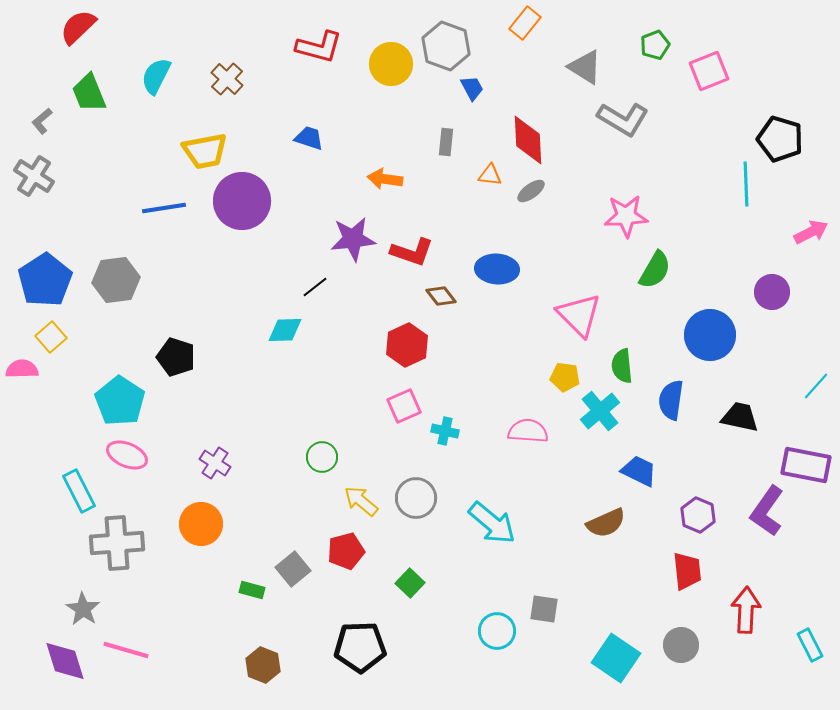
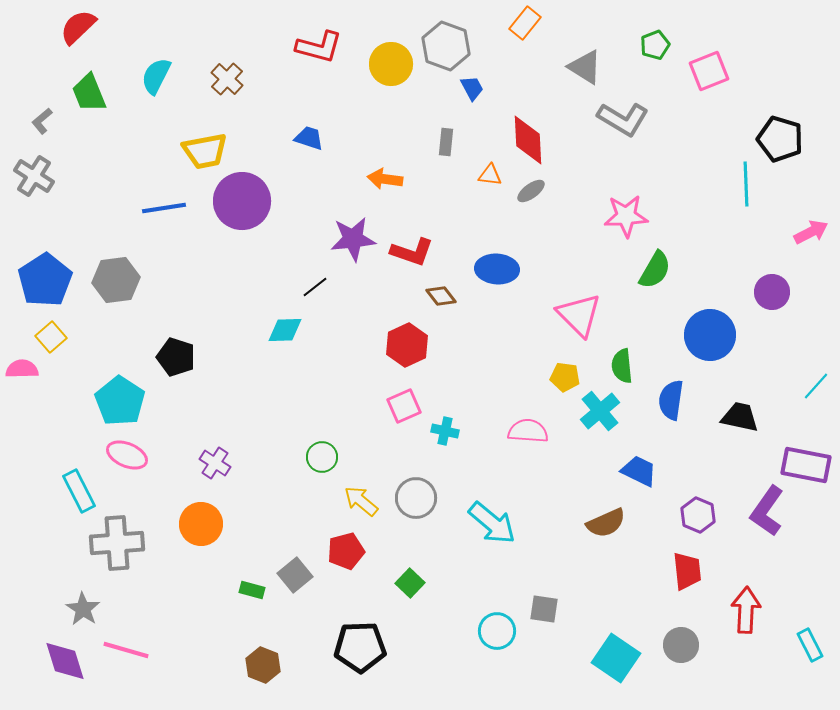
gray square at (293, 569): moved 2 px right, 6 px down
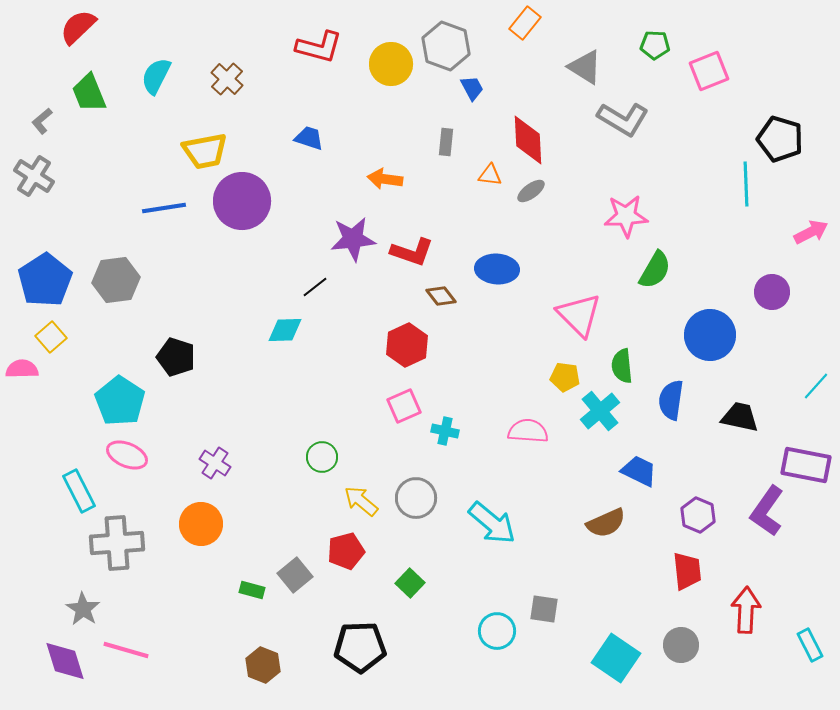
green pentagon at (655, 45): rotated 24 degrees clockwise
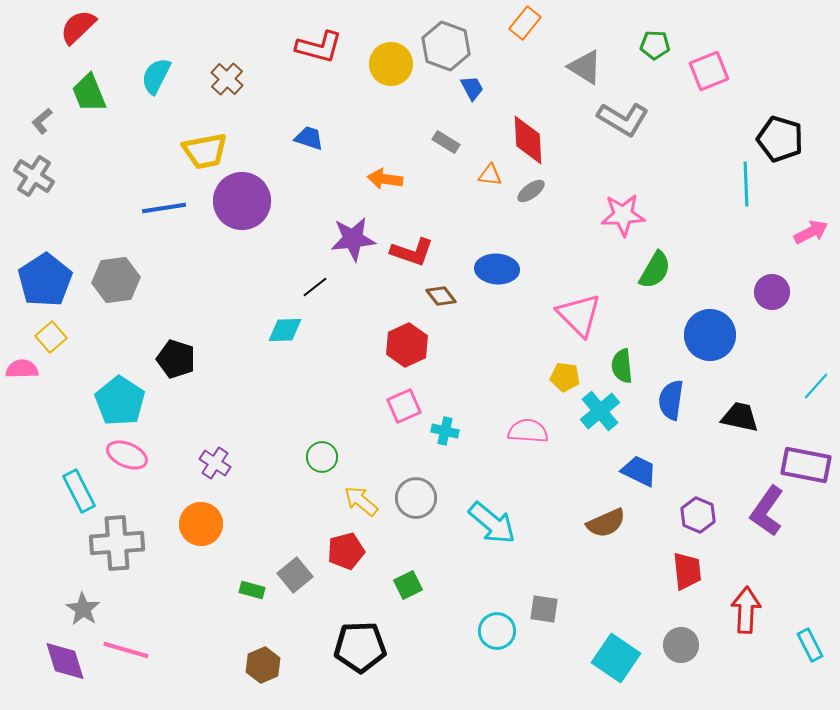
gray rectangle at (446, 142): rotated 64 degrees counterclockwise
pink star at (626, 216): moved 3 px left, 1 px up
black pentagon at (176, 357): moved 2 px down
green square at (410, 583): moved 2 px left, 2 px down; rotated 20 degrees clockwise
brown hexagon at (263, 665): rotated 16 degrees clockwise
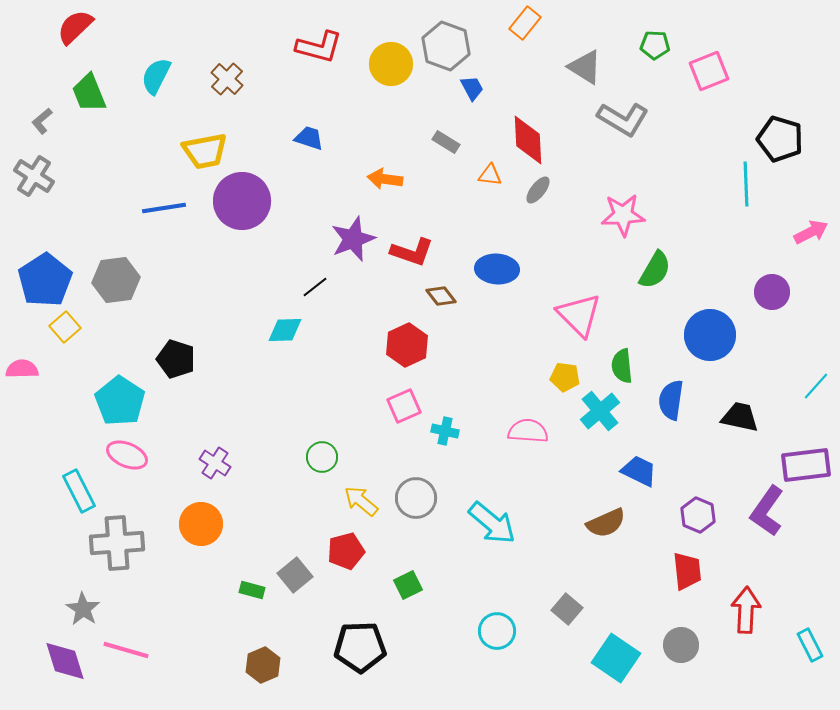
red semicircle at (78, 27): moved 3 px left
gray ellipse at (531, 191): moved 7 px right, 1 px up; rotated 16 degrees counterclockwise
purple star at (353, 239): rotated 15 degrees counterclockwise
yellow square at (51, 337): moved 14 px right, 10 px up
purple rectangle at (806, 465): rotated 18 degrees counterclockwise
gray square at (544, 609): moved 23 px right; rotated 32 degrees clockwise
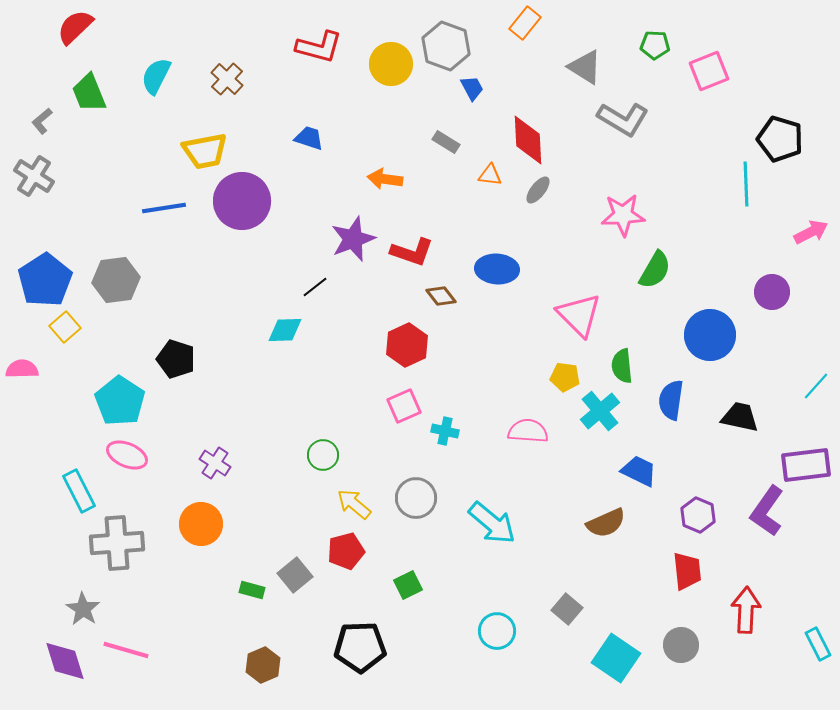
green circle at (322, 457): moved 1 px right, 2 px up
yellow arrow at (361, 501): moved 7 px left, 3 px down
cyan rectangle at (810, 645): moved 8 px right, 1 px up
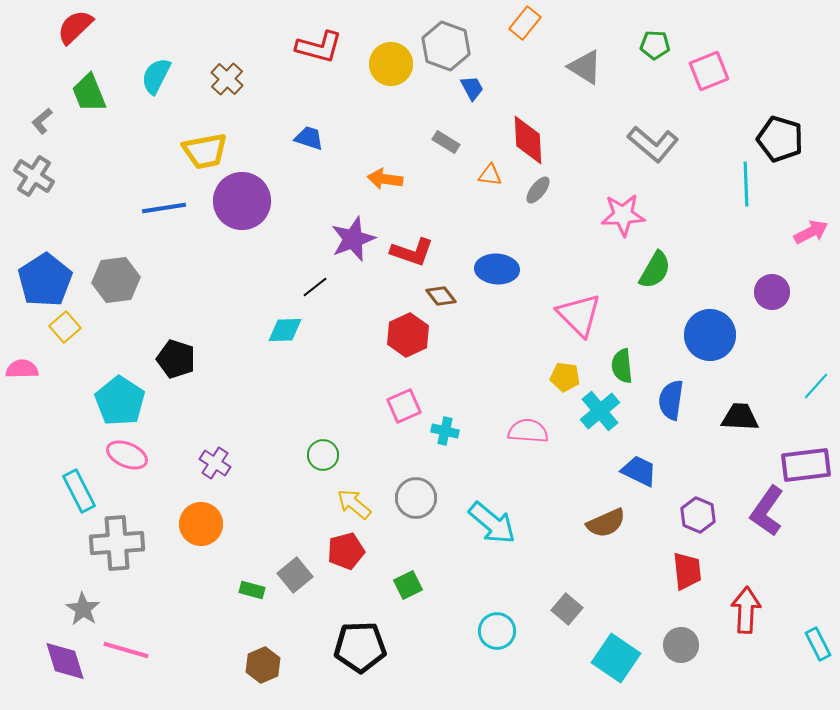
gray L-shape at (623, 119): moved 30 px right, 25 px down; rotated 9 degrees clockwise
red hexagon at (407, 345): moved 1 px right, 10 px up
black trapezoid at (740, 417): rotated 9 degrees counterclockwise
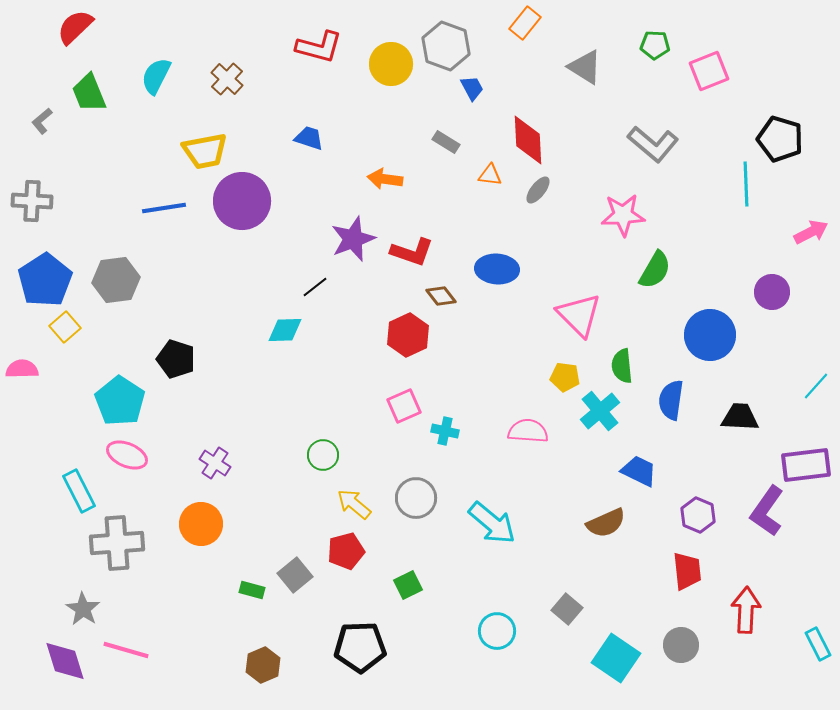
gray cross at (34, 176): moved 2 px left, 25 px down; rotated 30 degrees counterclockwise
